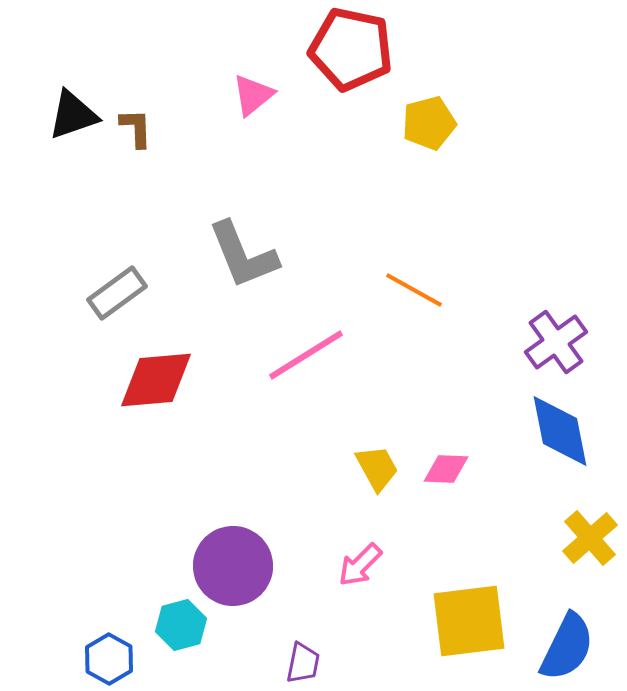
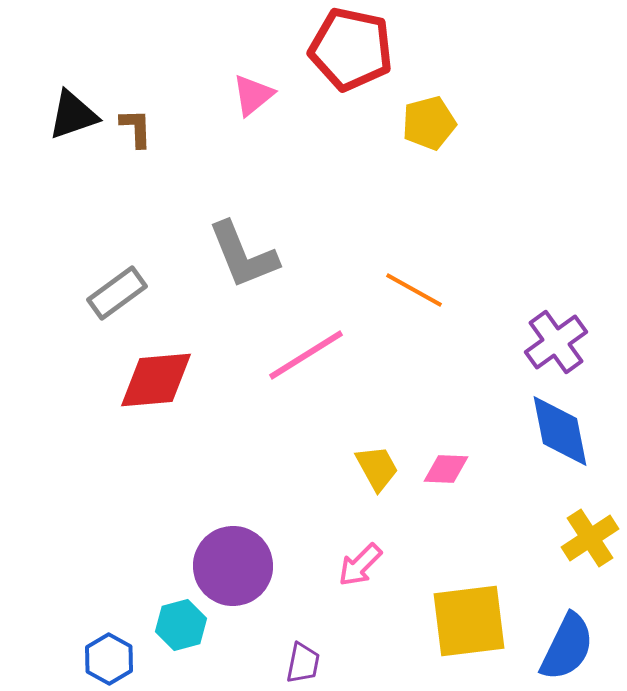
yellow cross: rotated 8 degrees clockwise
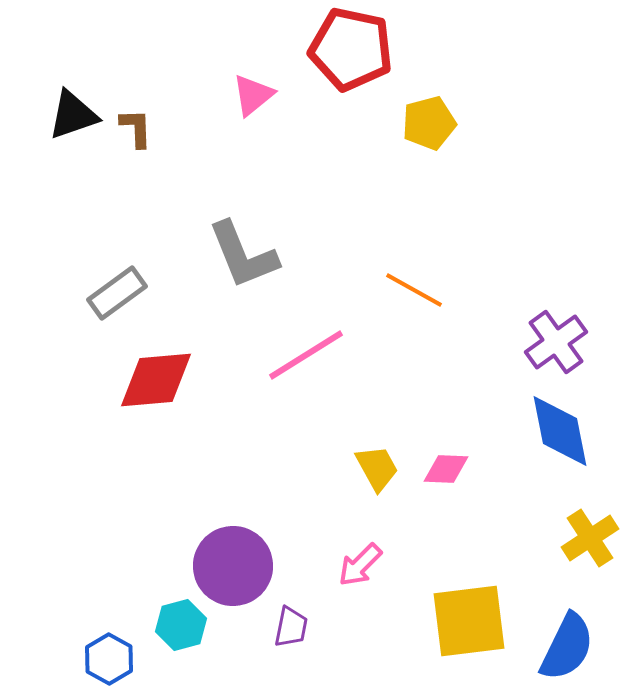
purple trapezoid: moved 12 px left, 36 px up
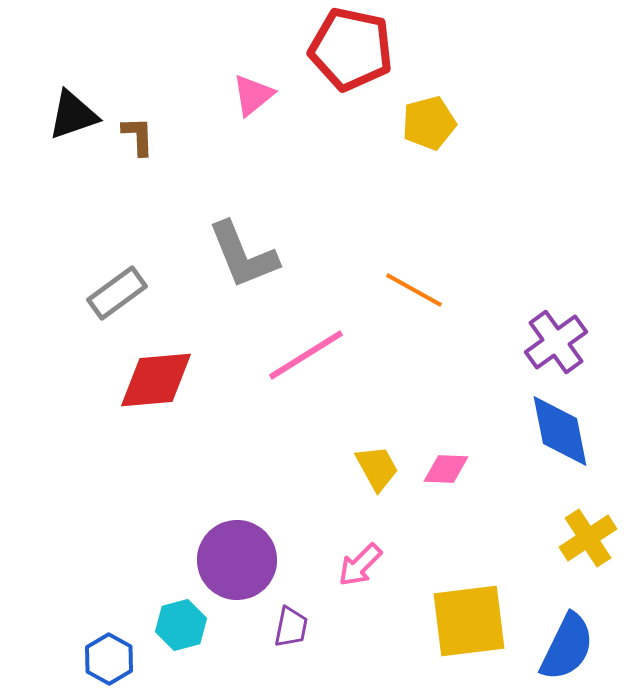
brown L-shape: moved 2 px right, 8 px down
yellow cross: moved 2 px left
purple circle: moved 4 px right, 6 px up
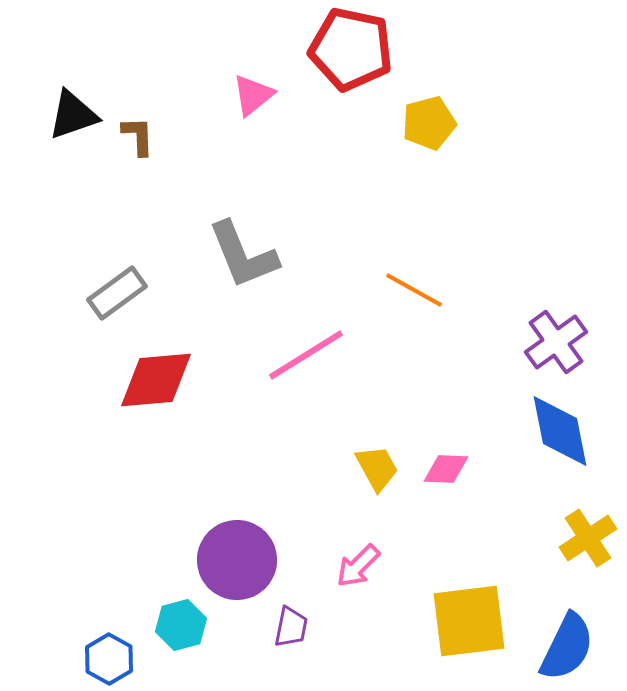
pink arrow: moved 2 px left, 1 px down
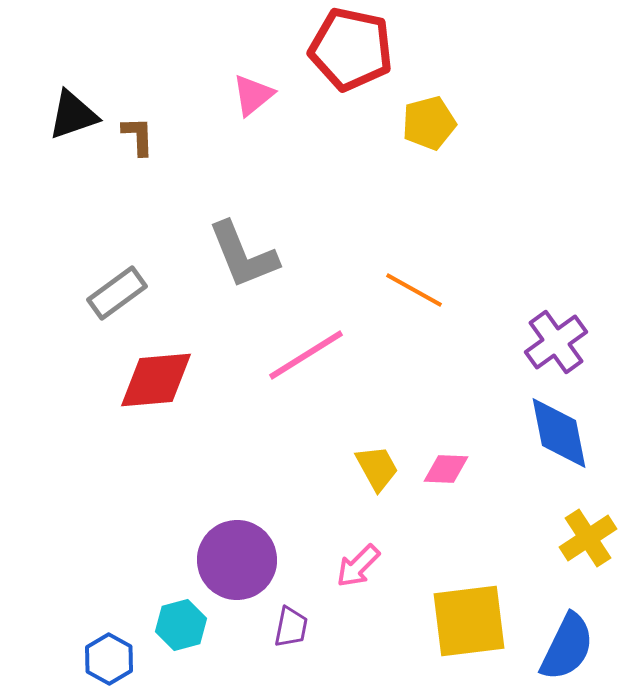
blue diamond: moved 1 px left, 2 px down
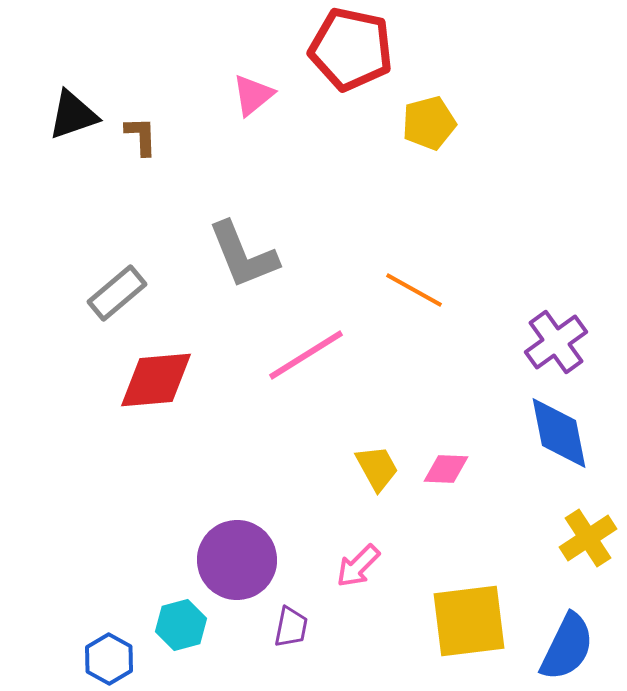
brown L-shape: moved 3 px right
gray rectangle: rotated 4 degrees counterclockwise
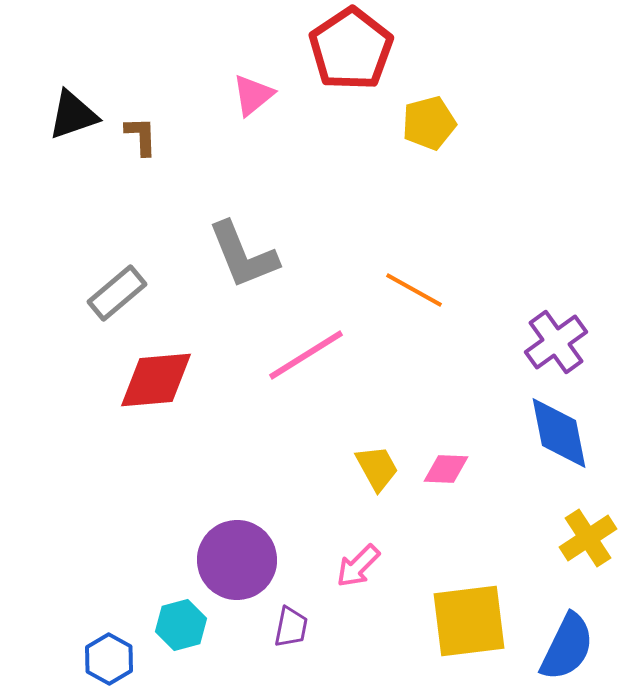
red pentagon: rotated 26 degrees clockwise
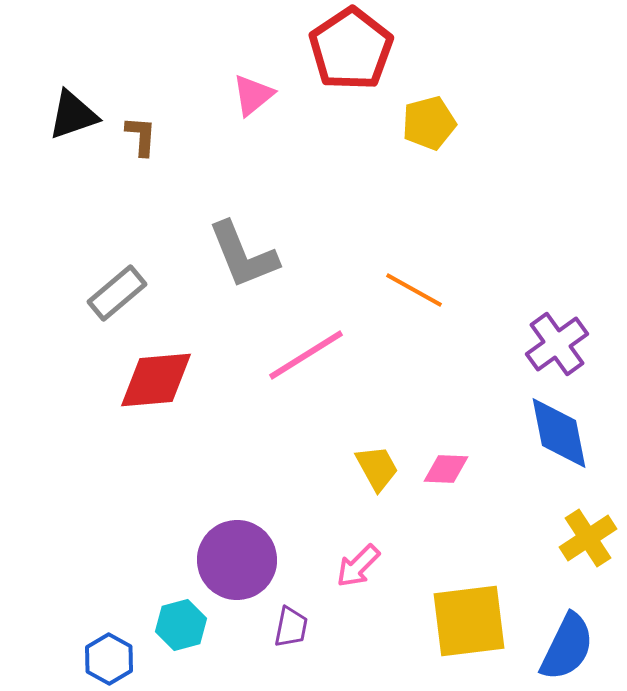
brown L-shape: rotated 6 degrees clockwise
purple cross: moved 1 px right, 2 px down
